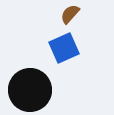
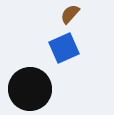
black circle: moved 1 px up
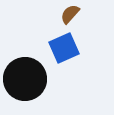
black circle: moved 5 px left, 10 px up
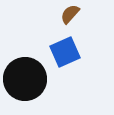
blue square: moved 1 px right, 4 px down
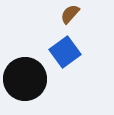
blue square: rotated 12 degrees counterclockwise
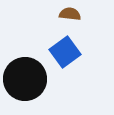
brown semicircle: rotated 55 degrees clockwise
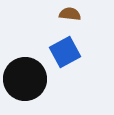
blue square: rotated 8 degrees clockwise
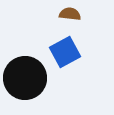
black circle: moved 1 px up
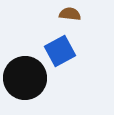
blue square: moved 5 px left, 1 px up
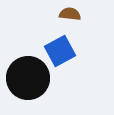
black circle: moved 3 px right
